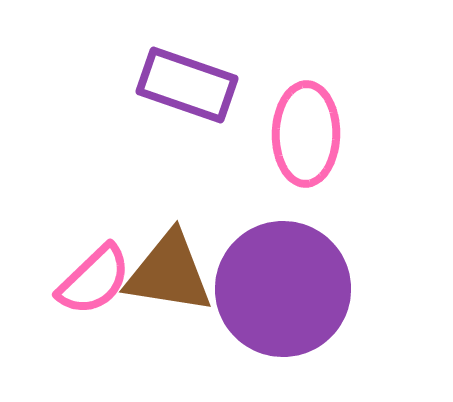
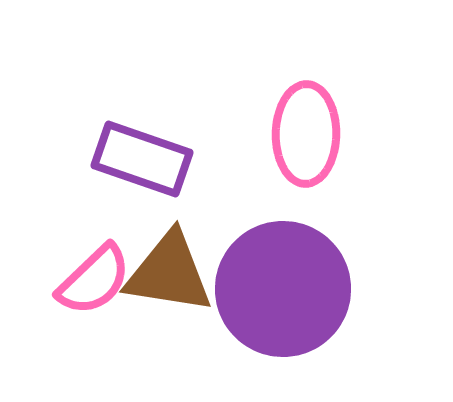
purple rectangle: moved 45 px left, 74 px down
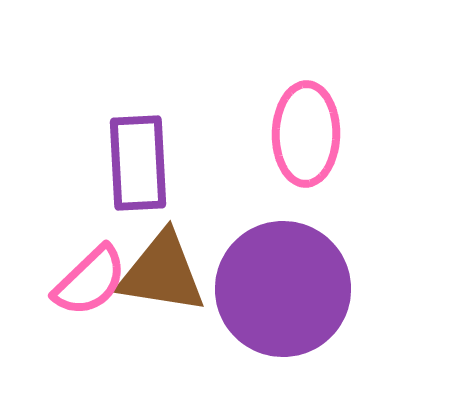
purple rectangle: moved 4 px left, 4 px down; rotated 68 degrees clockwise
brown triangle: moved 7 px left
pink semicircle: moved 4 px left, 1 px down
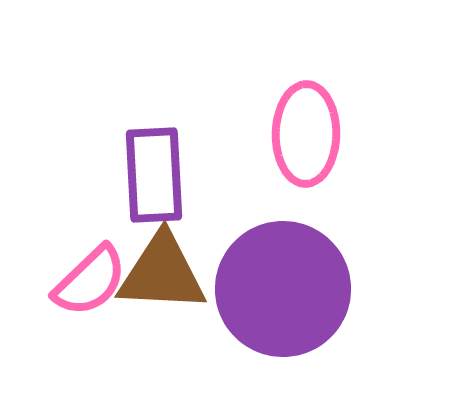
purple rectangle: moved 16 px right, 12 px down
brown triangle: rotated 6 degrees counterclockwise
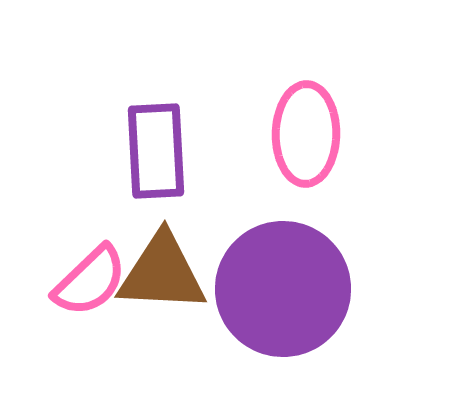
purple rectangle: moved 2 px right, 24 px up
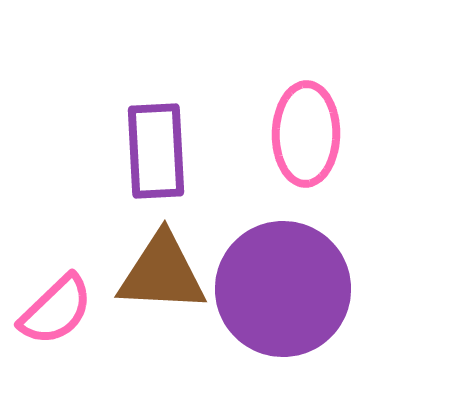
pink semicircle: moved 34 px left, 29 px down
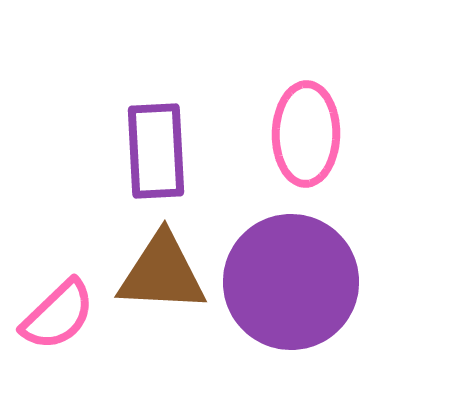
purple circle: moved 8 px right, 7 px up
pink semicircle: moved 2 px right, 5 px down
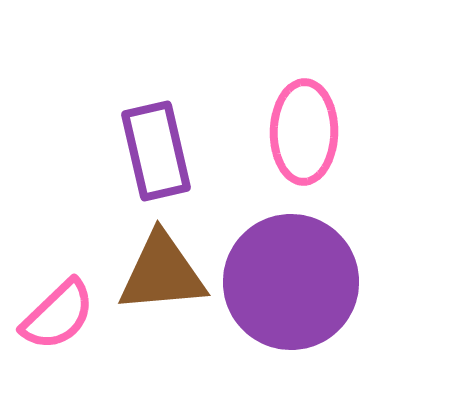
pink ellipse: moved 2 px left, 2 px up
purple rectangle: rotated 10 degrees counterclockwise
brown triangle: rotated 8 degrees counterclockwise
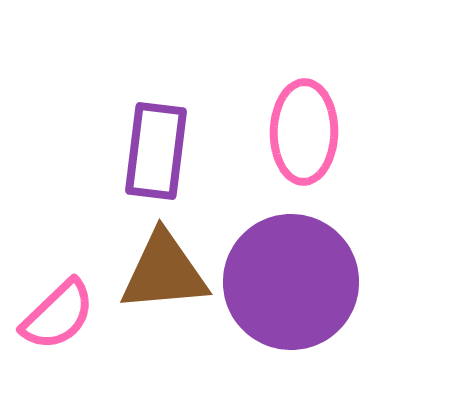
purple rectangle: rotated 20 degrees clockwise
brown triangle: moved 2 px right, 1 px up
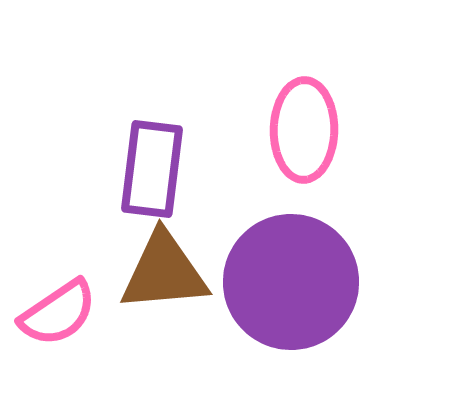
pink ellipse: moved 2 px up
purple rectangle: moved 4 px left, 18 px down
pink semicircle: moved 2 px up; rotated 10 degrees clockwise
